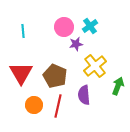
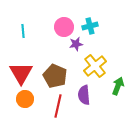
cyan cross: rotated 21 degrees clockwise
orange circle: moved 9 px left, 6 px up
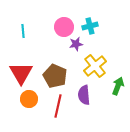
orange circle: moved 4 px right
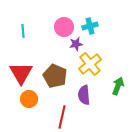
yellow cross: moved 5 px left, 2 px up
red line: moved 4 px right, 11 px down
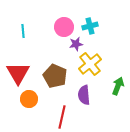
red triangle: moved 3 px left
